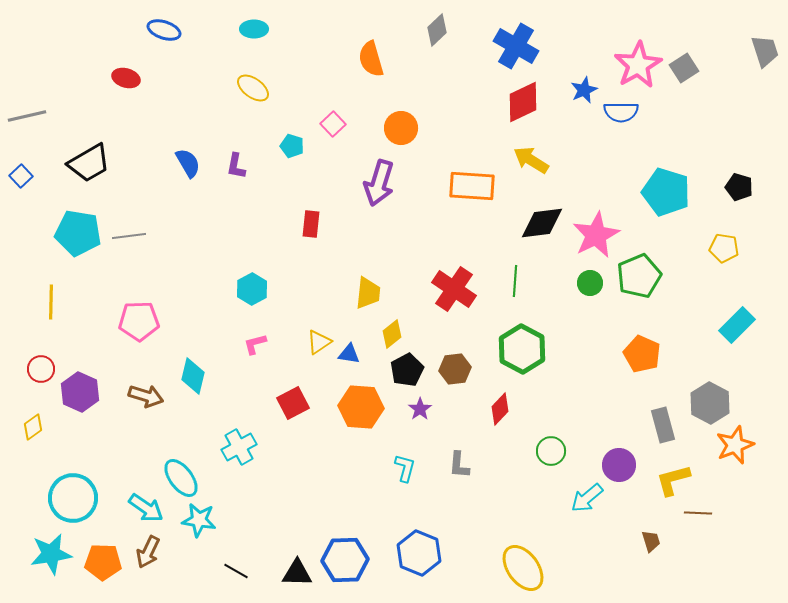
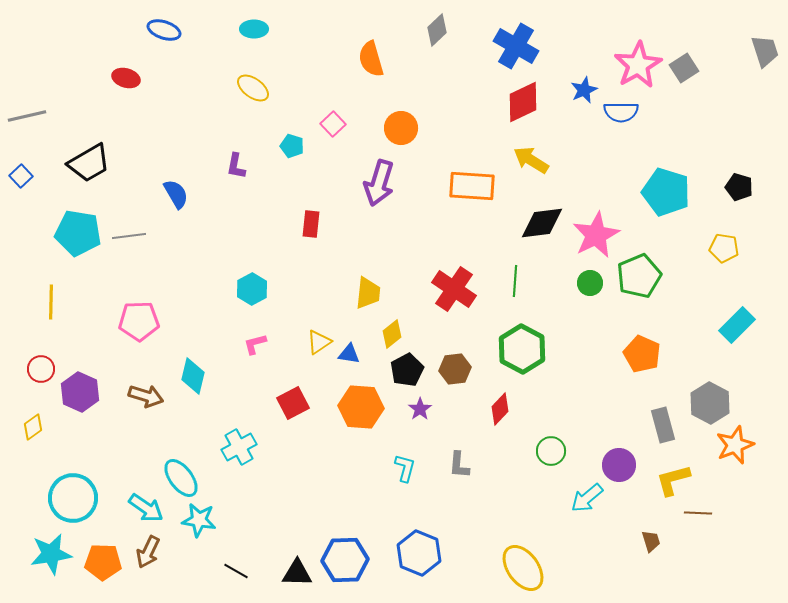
blue semicircle at (188, 163): moved 12 px left, 31 px down
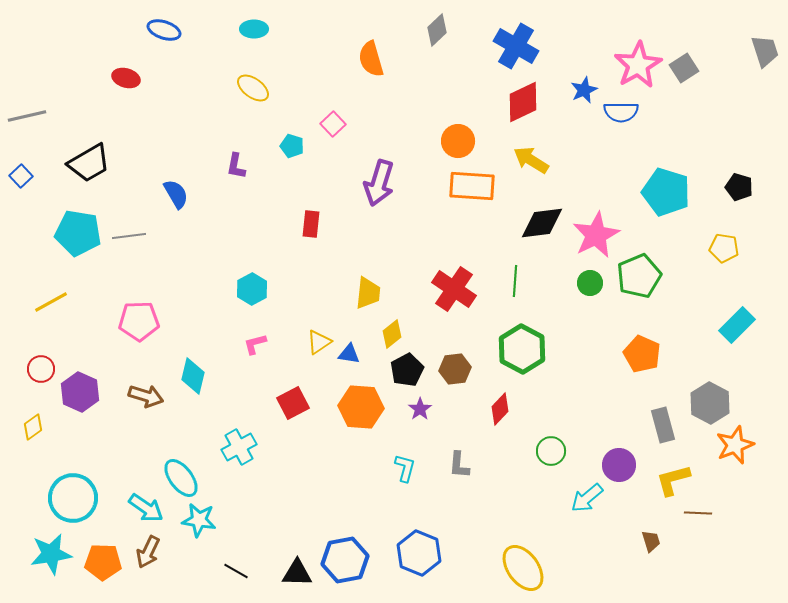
orange circle at (401, 128): moved 57 px right, 13 px down
yellow line at (51, 302): rotated 60 degrees clockwise
blue hexagon at (345, 560): rotated 9 degrees counterclockwise
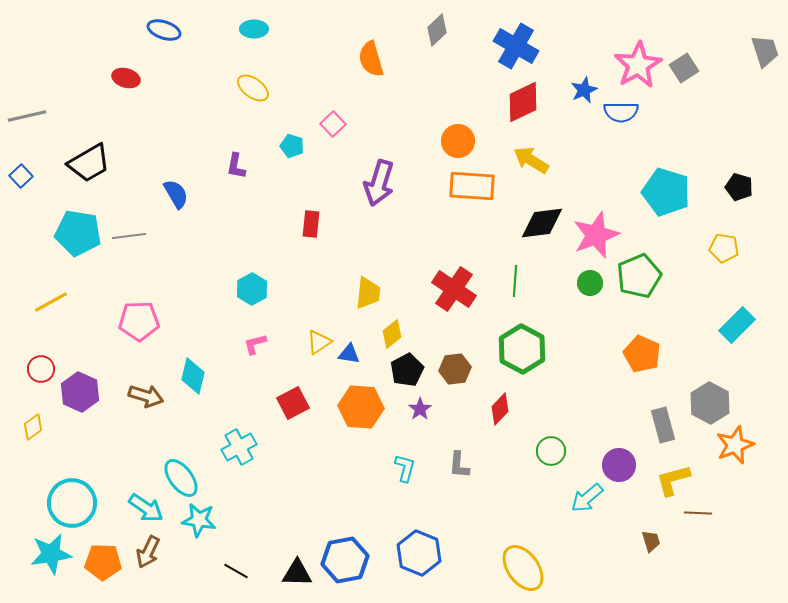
pink star at (596, 235): rotated 6 degrees clockwise
cyan circle at (73, 498): moved 1 px left, 5 px down
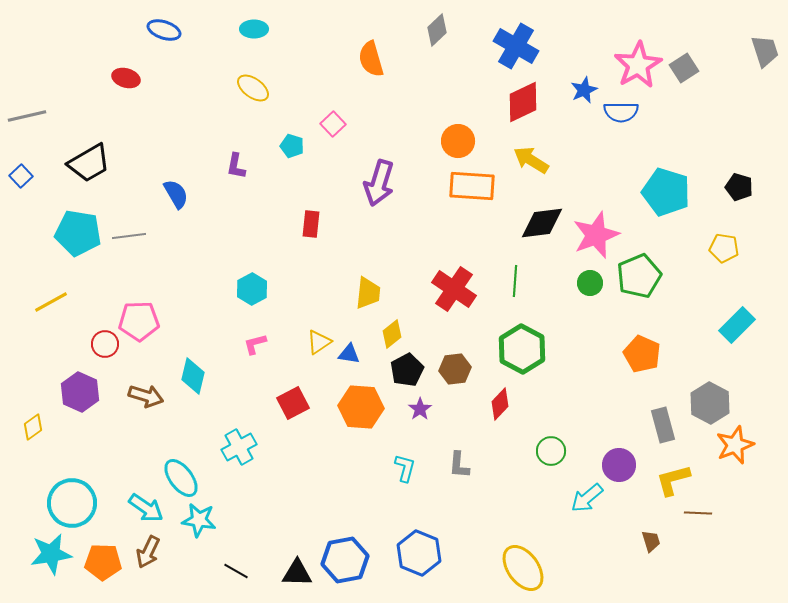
red circle at (41, 369): moved 64 px right, 25 px up
red diamond at (500, 409): moved 5 px up
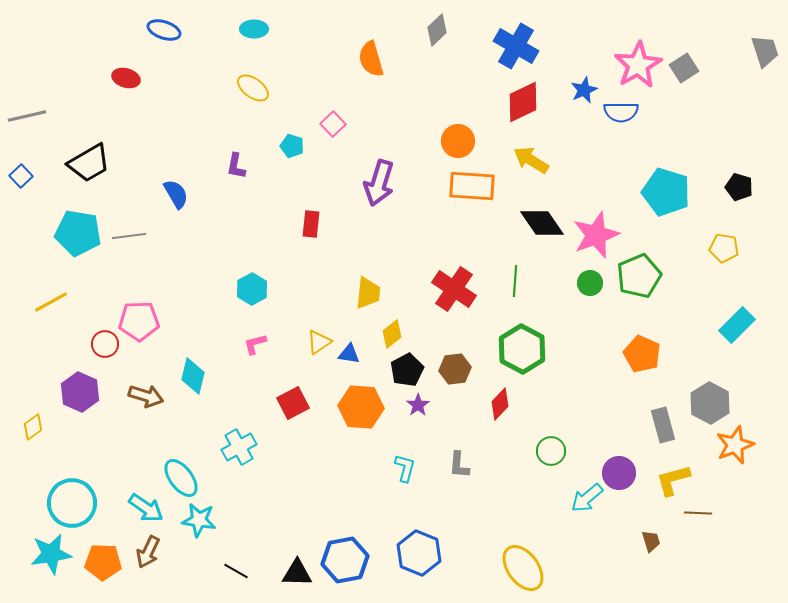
black diamond at (542, 223): rotated 63 degrees clockwise
purple star at (420, 409): moved 2 px left, 4 px up
purple circle at (619, 465): moved 8 px down
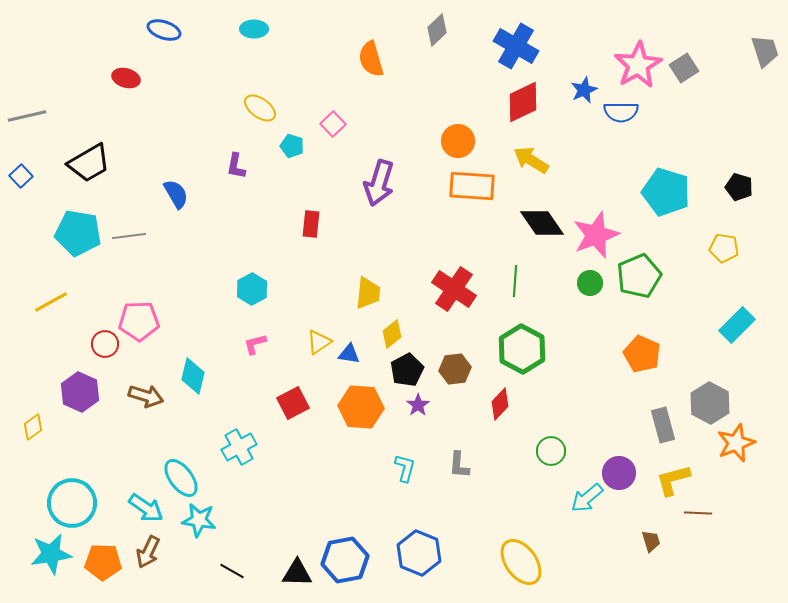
yellow ellipse at (253, 88): moved 7 px right, 20 px down
orange star at (735, 445): moved 1 px right, 2 px up
yellow ellipse at (523, 568): moved 2 px left, 6 px up
black line at (236, 571): moved 4 px left
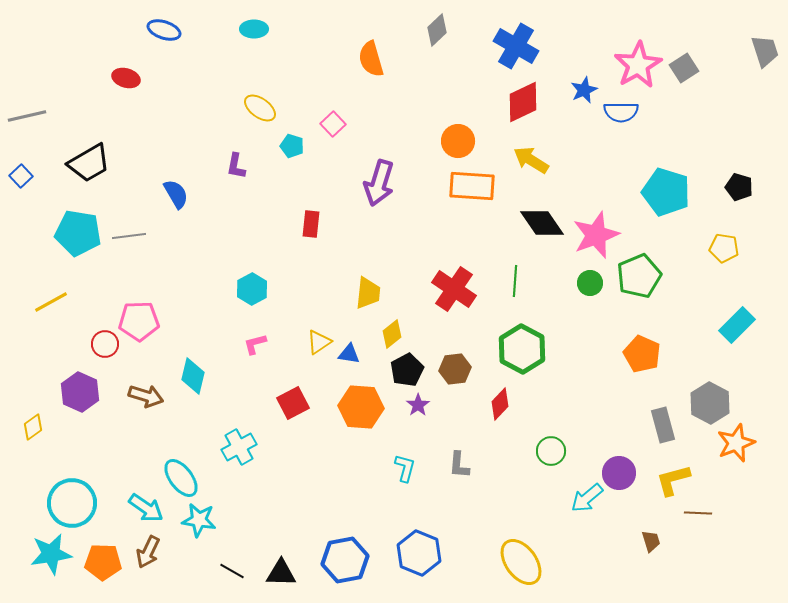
black triangle at (297, 573): moved 16 px left
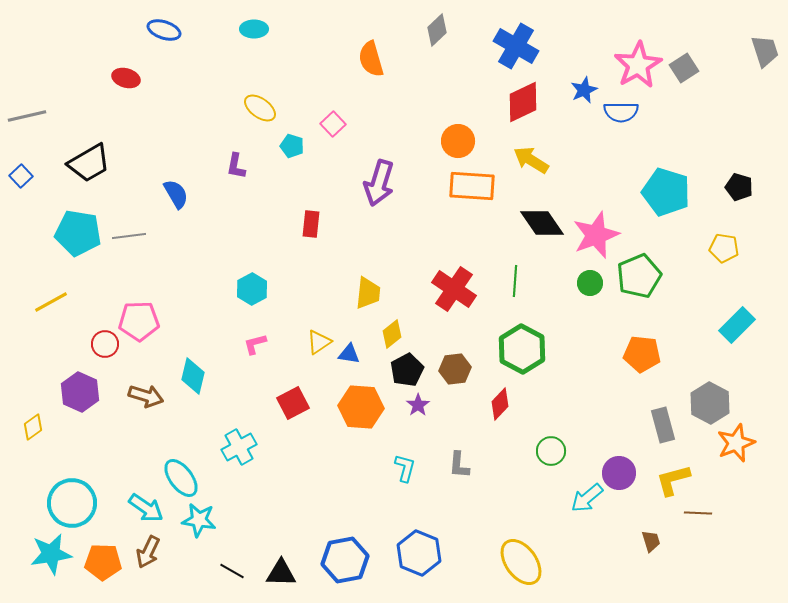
orange pentagon at (642, 354): rotated 18 degrees counterclockwise
